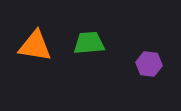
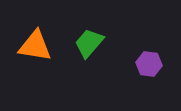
green trapezoid: rotated 44 degrees counterclockwise
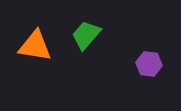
green trapezoid: moved 3 px left, 8 px up
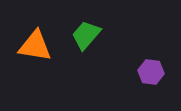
purple hexagon: moved 2 px right, 8 px down
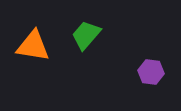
orange triangle: moved 2 px left
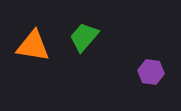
green trapezoid: moved 2 px left, 2 px down
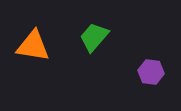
green trapezoid: moved 10 px right
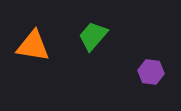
green trapezoid: moved 1 px left, 1 px up
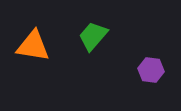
purple hexagon: moved 2 px up
